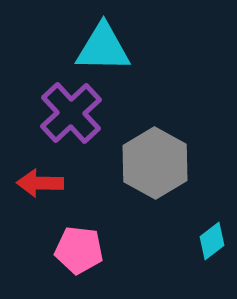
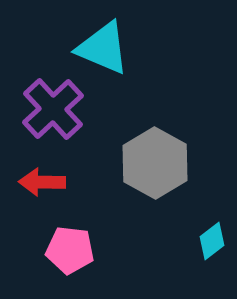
cyan triangle: rotated 22 degrees clockwise
purple cross: moved 18 px left, 4 px up
red arrow: moved 2 px right, 1 px up
pink pentagon: moved 9 px left
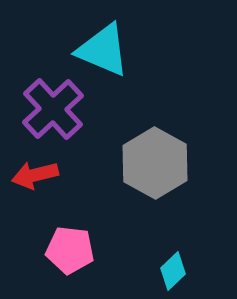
cyan triangle: moved 2 px down
red arrow: moved 7 px left, 7 px up; rotated 15 degrees counterclockwise
cyan diamond: moved 39 px left, 30 px down; rotated 6 degrees counterclockwise
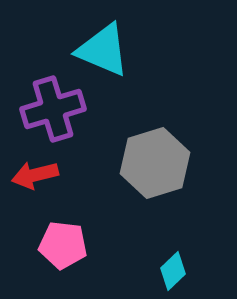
purple cross: rotated 26 degrees clockwise
gray hexagon: rotated 14 degrees clockwise
pink pentagon: moved 7 px left, 5 px up
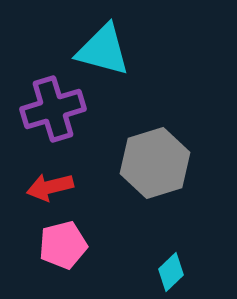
cyan triangle: rotated 8 degrees counterclockwise
red arrow: moved 15 px right, 12 px down
pink pentagon: rotated 21 degrees counterclockwise
cyan diamond: moved 2 px left, 1 px down
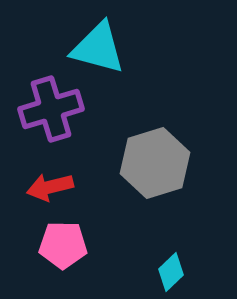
cyan triangle: moved 5 px left, 2 px up
purple cross: moved 2 px left
pink pentagon: rotated 15 degrees clockwise
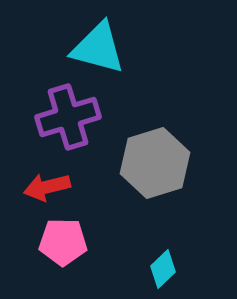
purple cross: moved 17 px right, 8 px down
red arrow: moved 3 px left
pink pentagon: moved 3 px up
cyan diamond: moved 8 px left, 3 px up
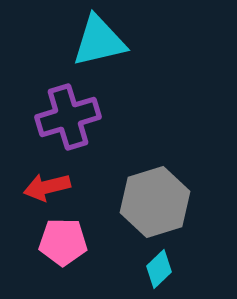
cyan triangle: moved 1 px right, 7 px up; rotated 28 degrees counterclockwise
gray hexagon: moved 39 px down
cyan diamond: moved 4 px left
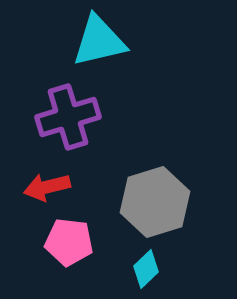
pink pentagon: moved 6 px right; rotated 6 degrees clockwise
cyan diamond: moved 13 px left
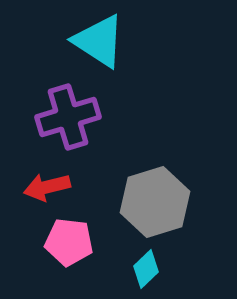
cyan triangle: rotated 46 degrees clockwise
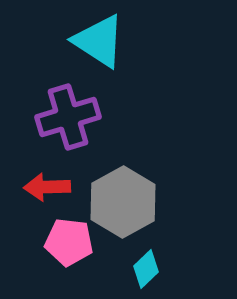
red arrow: rotated 12 degrees clockwise
gray hexagon: moved 32 px left; rotated 12 degrees counterclockwise
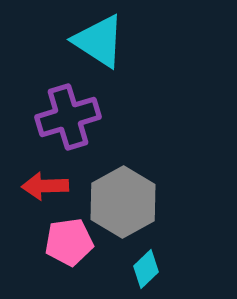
red arrow: moved 2 px left, 1 px up
pink pentagon: rotated 15 degrees counterclockwise
